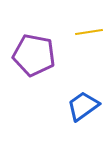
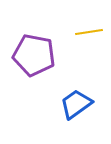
blue trapezoid: moved 7 px left, 2 px up
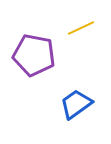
yellow line: moved 8 px left, 4 px up; rotated 16 degrees counterclockwise
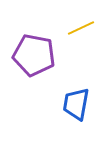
blue trapezoid: rotated 44 degrees counterclockwise
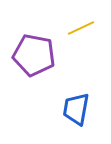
blue trapezoid: moved 5 px down
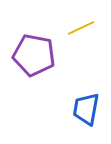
blue trapezoid: moved 10 px right
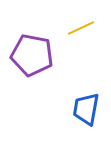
purple pentagon: moved 2 px left
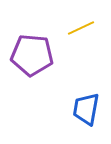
purple pentagon: rotated 6 degrees counterclockwise
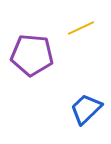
blue trapezoid: rotated 36 degrees clockwise
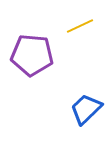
yellow line: moved 1 px left, 2 px up
